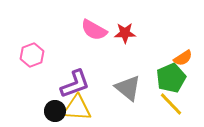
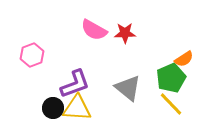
orange semicircle: moved 1 px right, 1 px down
black circle: moved 2 px left, 3 px up
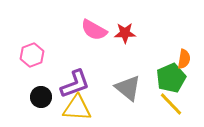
orange semicircle: rotated 48 degrees counterclockwise
black circle: moved 12 px left, 11 px up
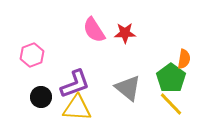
pink semicircle: rotated 28 degrees clockwise
green pentagon: rotated 12 degrees counterclockwise
